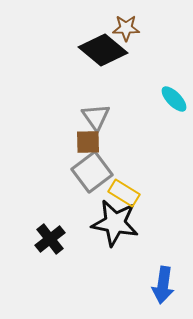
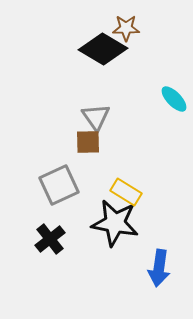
black diamond: moved 1 px up; rotated 9 degrees counterclockwise
gray square: moved 33 px left, 13 px down; rotated 12 degrees clockwise
yellow rectangle: moved 2 px right, 1 px up
blue arrow: moved 4 px left, 17 px up
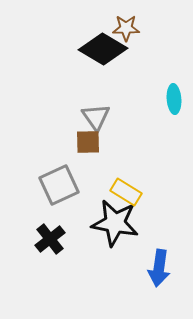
cyan ellipse: rotated 40 degrees clockwise
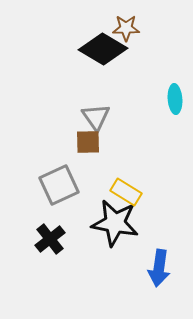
cyan ellipse: moved 1 px right
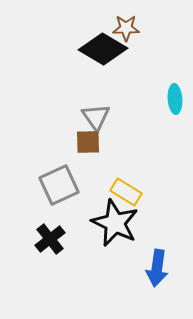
black star: rotated 15 degrees clockwise
blue arrow: moved 2 px left
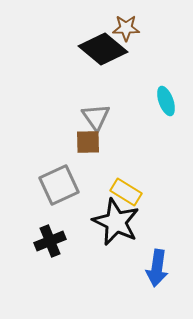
black diamond: rotated 9 degrees clockwise
cyan ellipse: moved 9 px left, 2 px down; rotated 16 degrees counterclockwise
black star: moved 1 px right, 1 px up
black cross: moved 2 px down; rotated 16 degrees clockwise
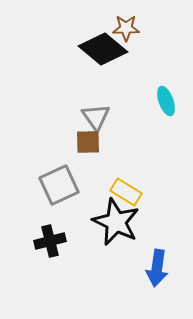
black cross: rotated 8 degrees clockwise
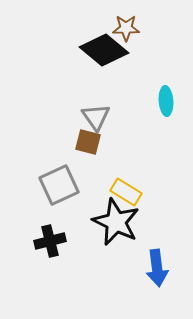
black diamond: moved 1 px right, 1 px down
cyan ellipse: rotated 16 degrees clockwise
brown square: rotated 16 degrees clockwise
blue arrow: rotated 15 degrees counterclockwise
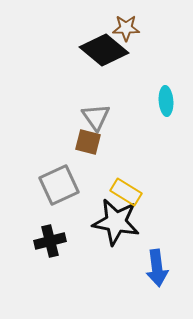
black star: rotated 15 degrees counterclockwise
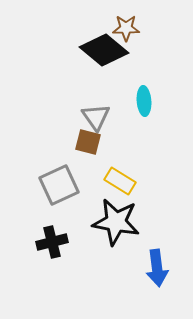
cyan ellipse: moved 22 px left
yellow rectangle: moved 6 px left, 11 px up
black cross: moved 2 px right, 1 px down
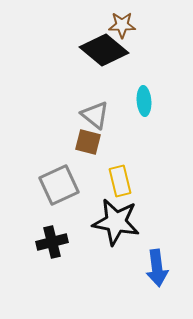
brown star: moved 4 px left, 3 px up
gray triangle: moved 1 px left, 2 px up; rotated 16 degrees counterclockwise
yellow rectangle: rotated 44 degrees clockwise
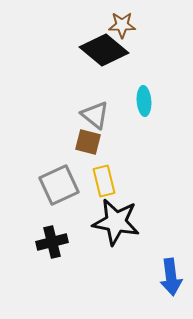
yellow rectangle: moved 16 px left
blue arrow: moved 14 px right, 9 px down
